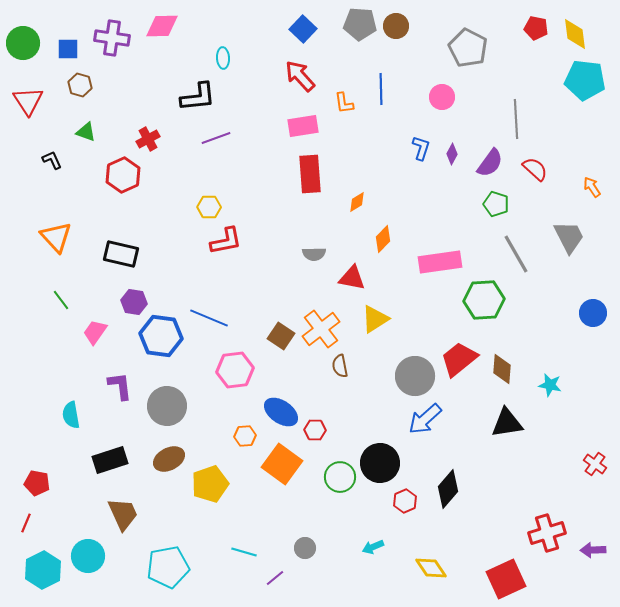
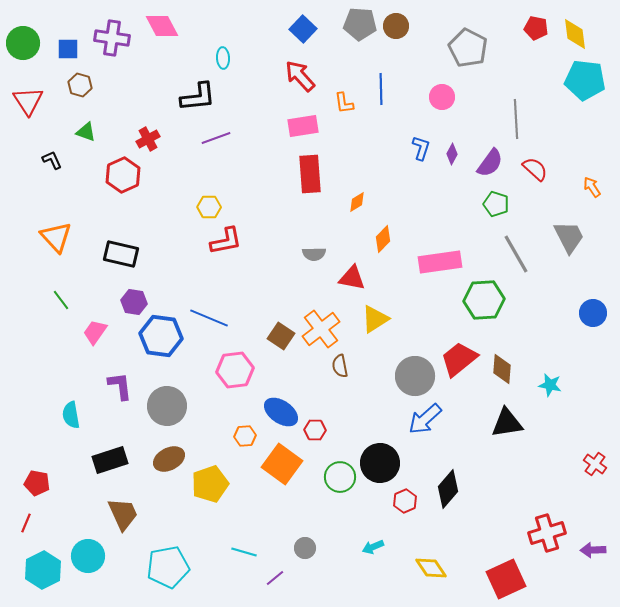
pink diamond at (162, 26): rotated 64 degrees clockwise
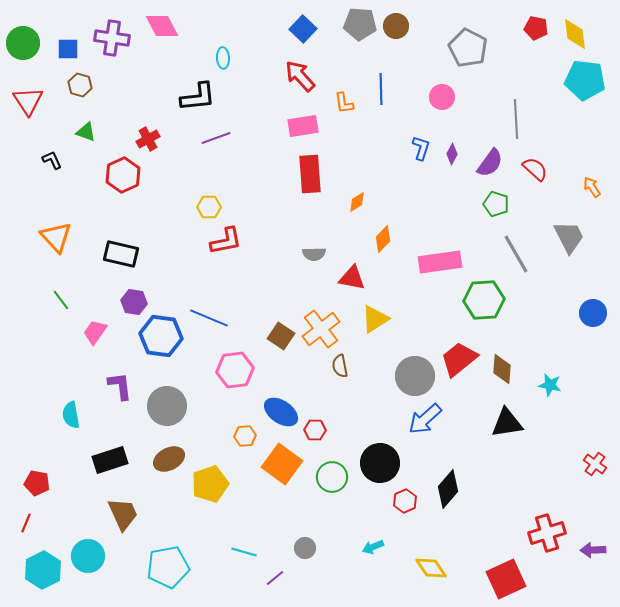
green circle at (340, 477): moved 8 px left
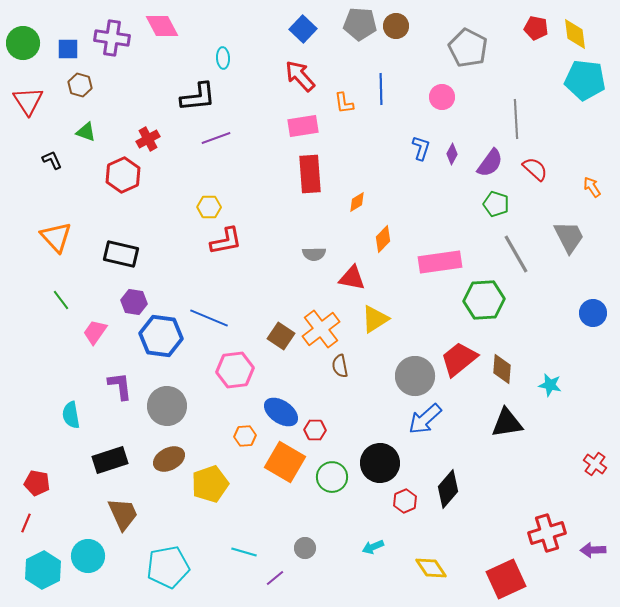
orange square at (282, 464): moved 3 px right, 2 px up; rotated 6 degrees counterclockwise
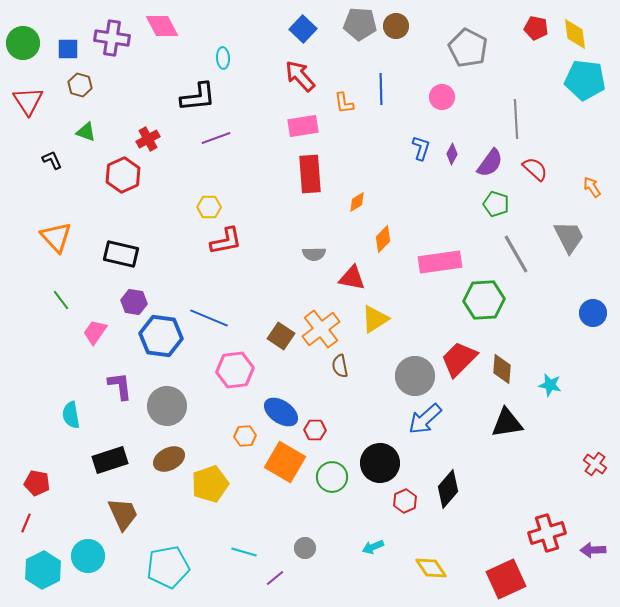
red trapezoid at (459, 359): rotated 6 degrees counterclockwise
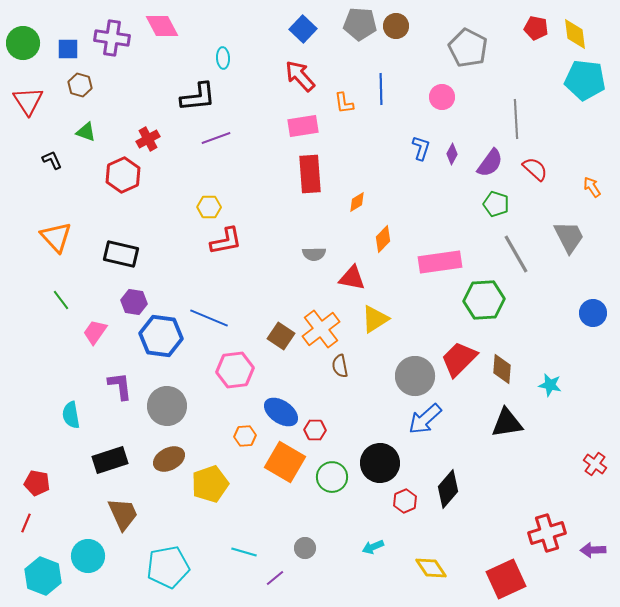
cyan hexagon at (43, 570): moved 6 px down; rotated 12 degrees counterclockwise
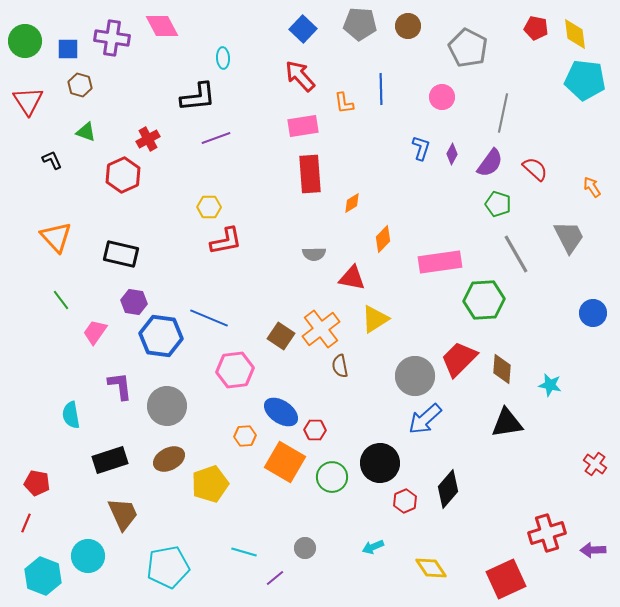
brown circle at (396, 26): moved 12 px right
green circle at (23, 43): moved 2 px right, 2 px up
gray line at (516, 119): moved 13 px left, 6 px up; rotated 15 degrees clockwise
orange diamond at (357, 202): moved 5 px left, 1 px down
green pentagon at (496, 204): moved 2 px right
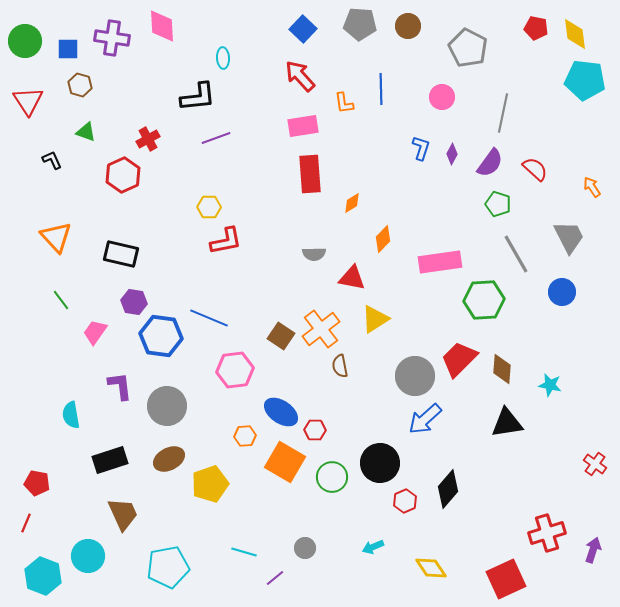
pink diamond at (162, 26): rotated 24 degrees clockwise
blue circle at (593, 313): moved 31 px left, 21 px up
purple arrow at (593, 550): rotated 110 degrees clockwise
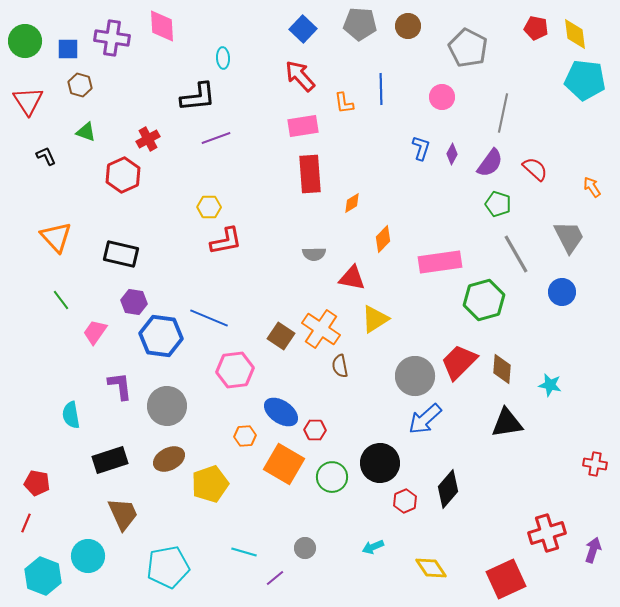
black L-shape at (52, 160): moved 6 px left, 4 px up
green hexagon at (484, 300): rotated 12 degrees counterclockwise
orange cross at (321, 329): rotated 18 degrees counterclockwise
red trapezoid at (459, 359): moved 3 px down
orange square at (285, 462): moved 1 px left, 2 px down
red cross at (595, 464): rotated 25 degrees counterclockwise
